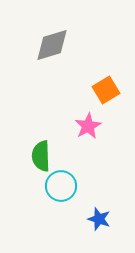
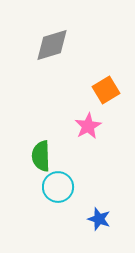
cyan circle: moved 3 px left, 1 px down
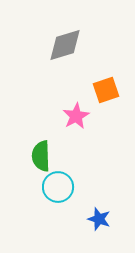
gray diamond: moved 13 px right
orange square: rotated 12 degrees clockwise
pink star: moved 12 px left, 10 px up
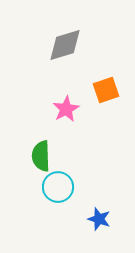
pink star: moved 10 px left, 7 px up
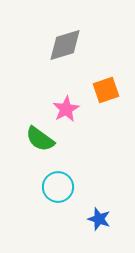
green semicircle: moved 1 px left, 17 px up; rotated 52 degrees counterclockwise
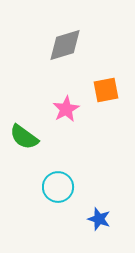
orange square: rotated 8 degrees clockwise
green semicircle: moved 16 px left, 2 px up
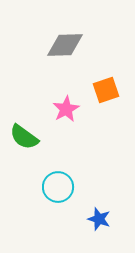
gray diamond: rotated 15 degrees clockwise
orange square: rotated 8 degrees counterclockwise
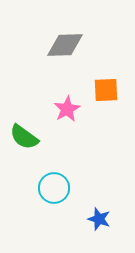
orange square: rotated 16 degrees clockwise
pink star: moved 1 px right
cyan circle: moved 4 px left, 1 px down
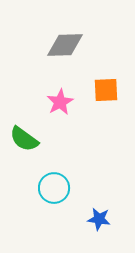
pink star: moved 7 px left, 7 px up
green semicircle: moved 2 px down
blue star: rotated 10 degrees counterclockwise
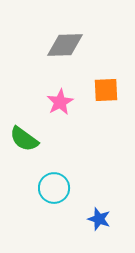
blue star: rotated 10 degrees clockwise
